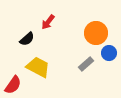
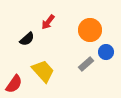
orange circle: moved 6 px left, 3 px up
blue circle: moved 3 px left, 1 px up
yellow trapezoid: moved 5 px right, 4 px down; rotated 20 degrees clockwise
red semicircle: moved 1 px right, 1 px up
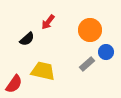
gray rectangle: moved 1 px right
yellow trapezoid: rotated 35 degrees counterclockwise
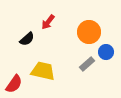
orange circle: moved 1 px left, 2 px down
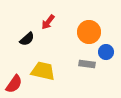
gray rectangle: rotated 49 degrees clockwise
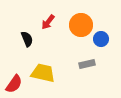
orange circle: moved 8 px left, 7 px up
black semicircle: rotated 70 degrees counterclockwise
blue circle: moved 5 px left, 13 px up
gray rectangle: rotated 21 degrees counterclockwise
yellow trapezoid: moved 2 px down
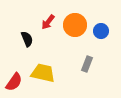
orange circle: moved 6 px left
blue circle: moved 8 px up
gray rectangle: rotated 56 degrees counterclockwise
red semicircle: moved 2 px up
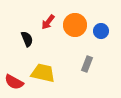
red semicircle: rotated 84 degrees clockwise
